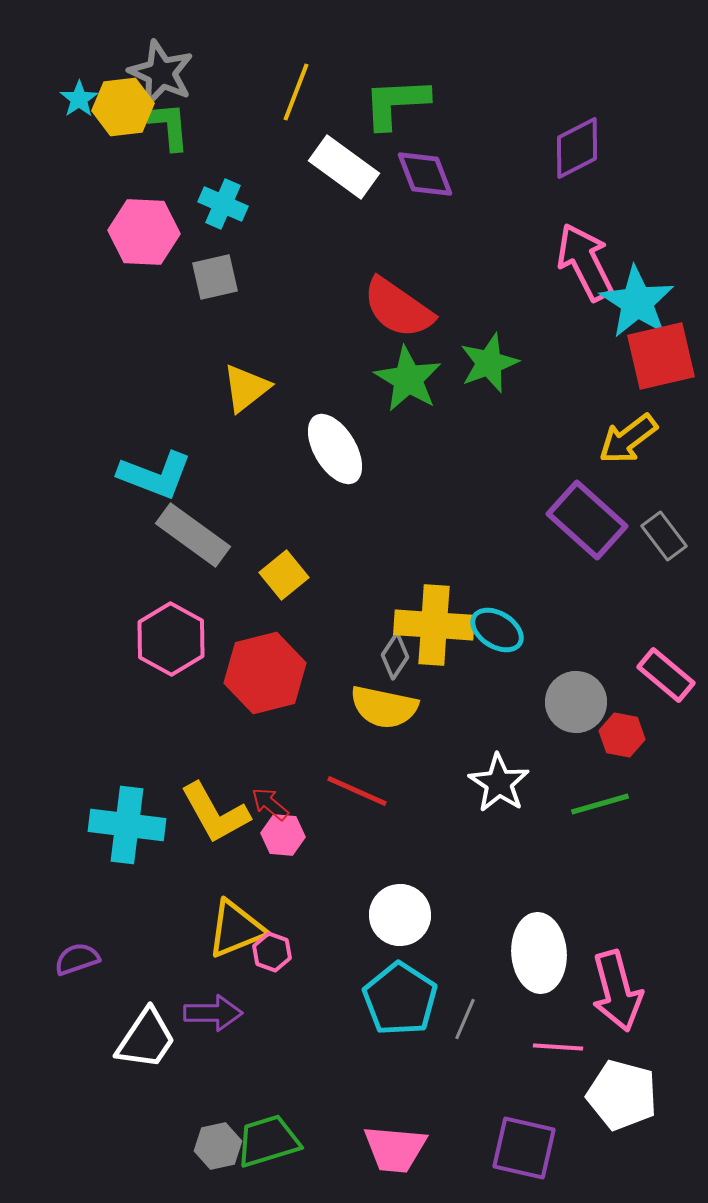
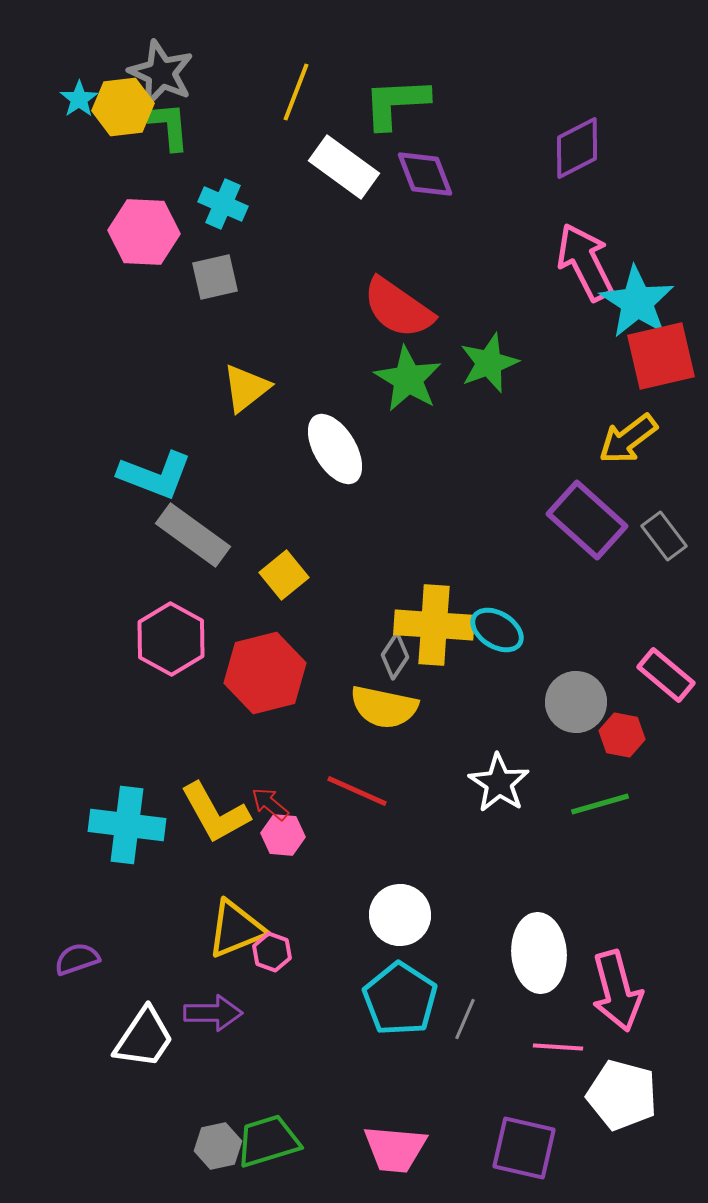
white trapezoid at (146, 1039): moved 2 px left, 1 px up
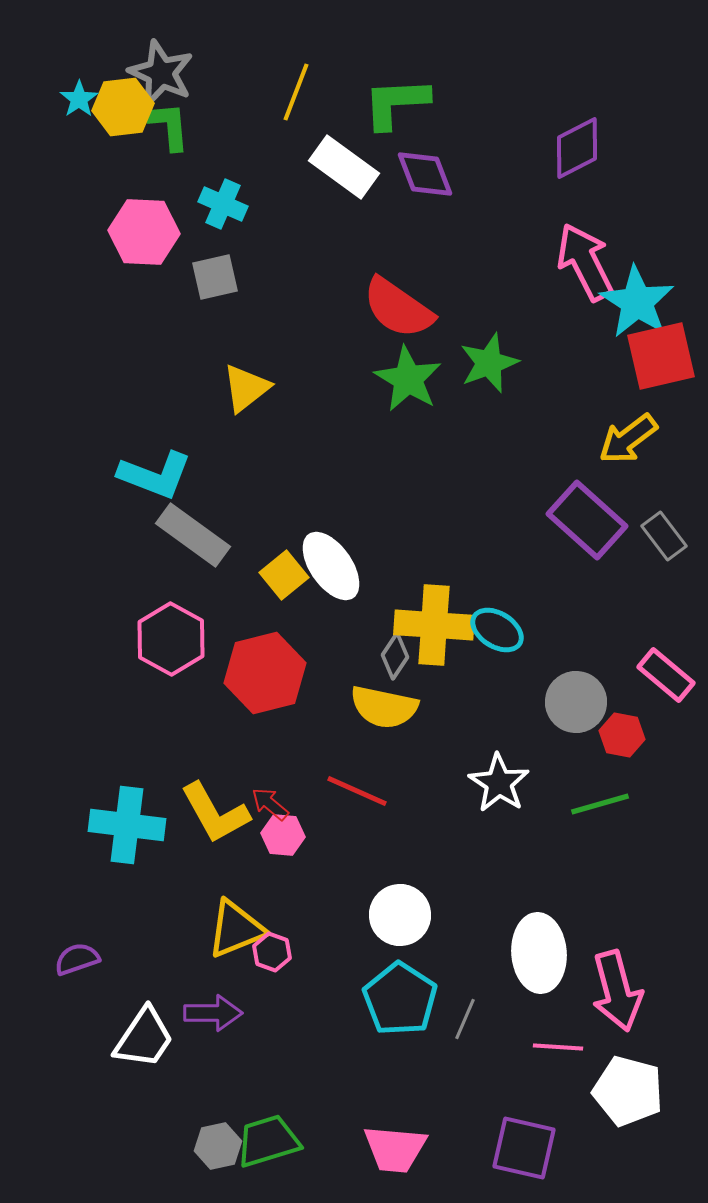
white ellipse at (335, 449): moved 4 px left, 117 px down; rotated 4 degrees counterclockwise
white pentagon at (622, 1095): moved 6 px right, 4 px up
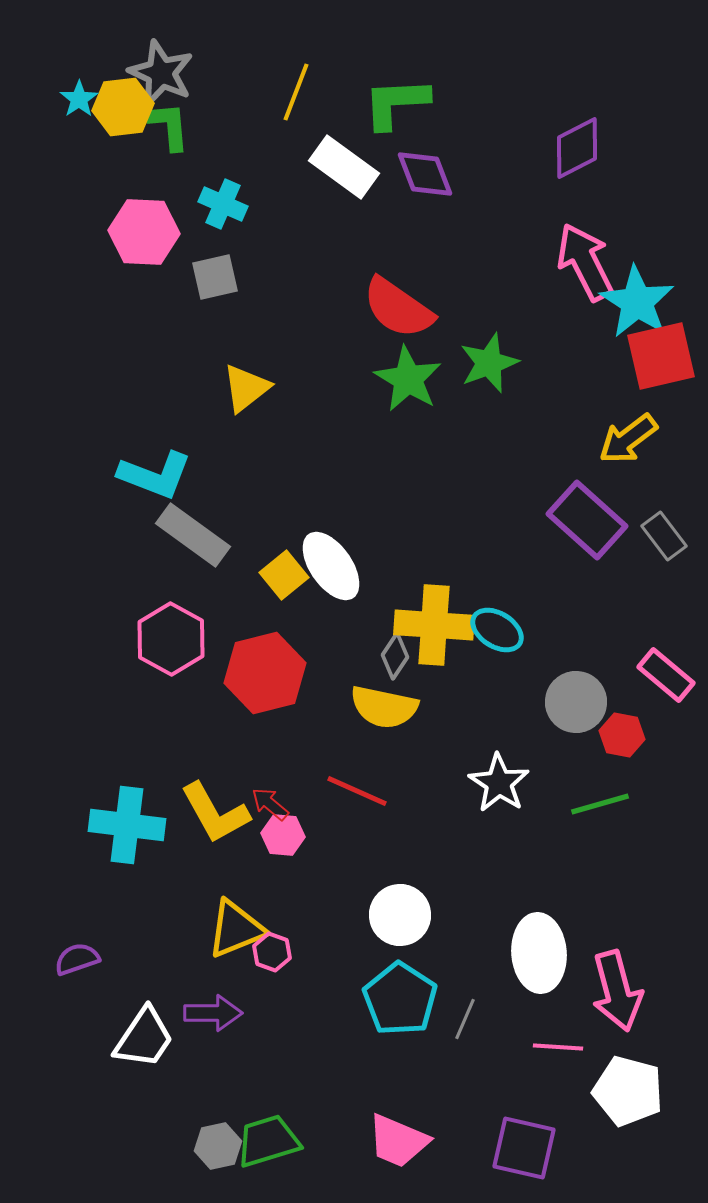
pink trapezoid at (395, 1149): moved 3 px right, 8 px up; rotated 18 degrees clockwise
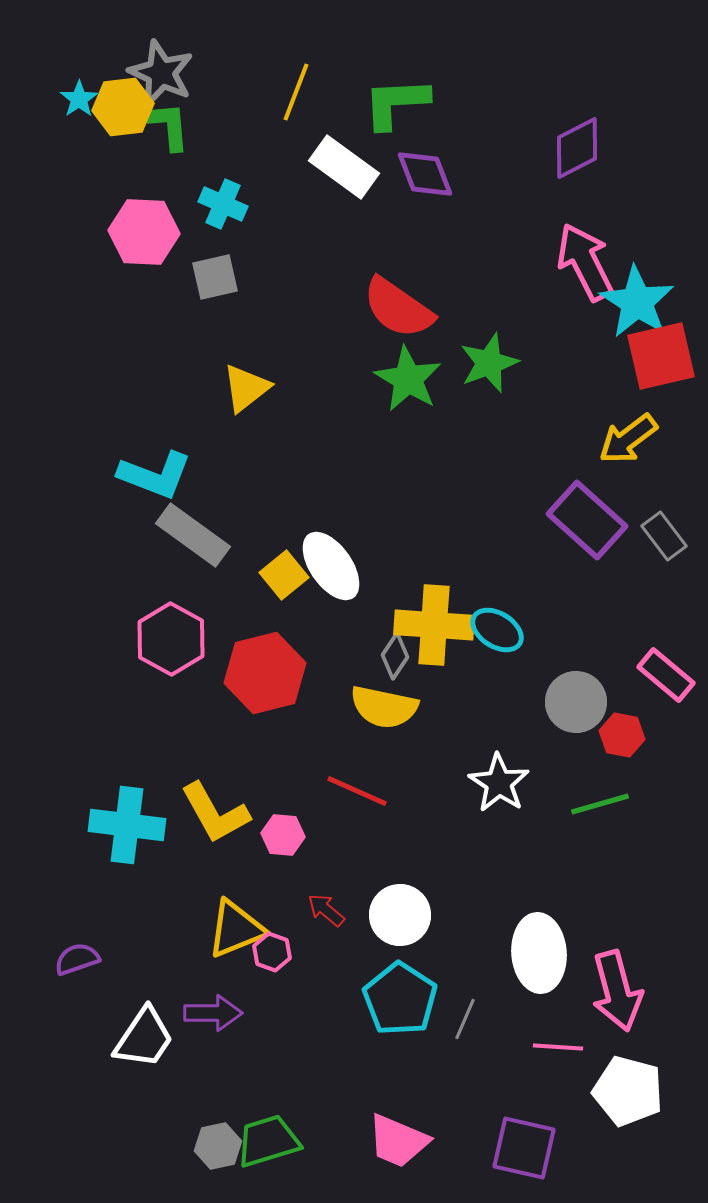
red arrow at (270, 804): moved 56 px right, 106 px down
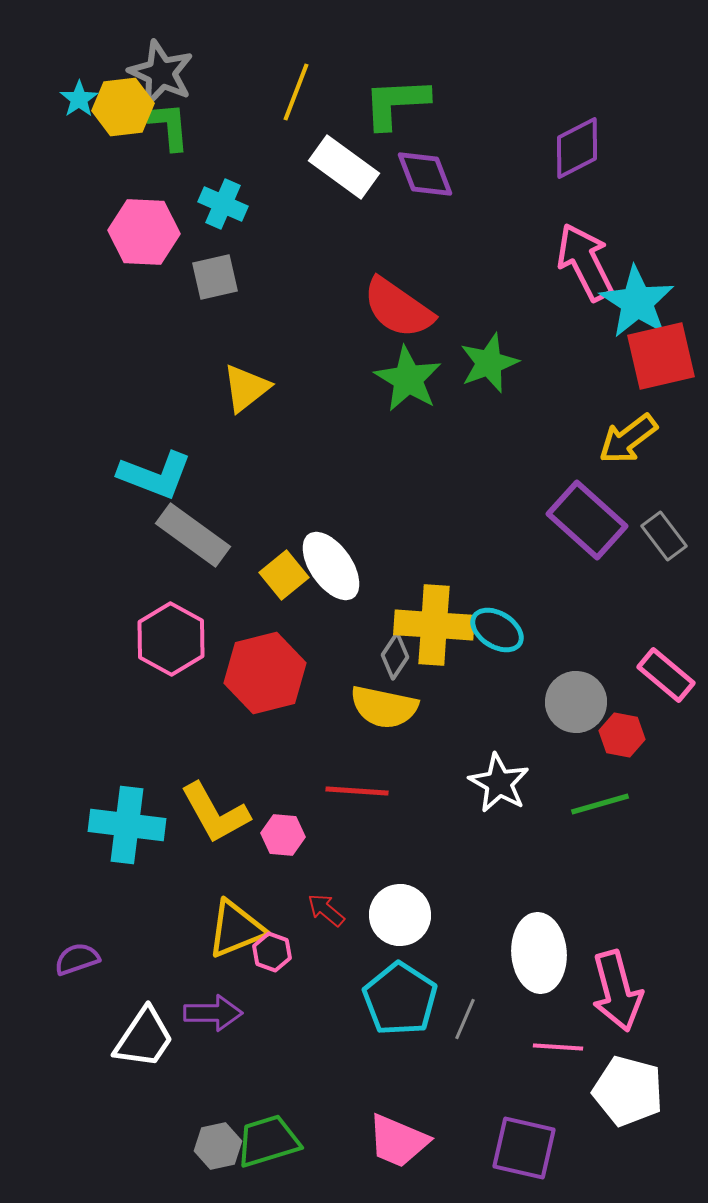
white star at (499, 783): rotated 4 degrees counterclockwise
red line at (357, 791): rotated 20 degrees counterclockwise
